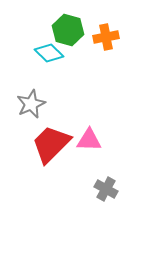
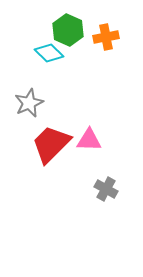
green hexagon: rotated 8 degrees clockwise
gray star: moved 2 px left, 1 px up
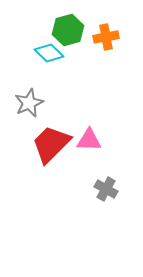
green hexagon: rotated 20 degrees clockwise
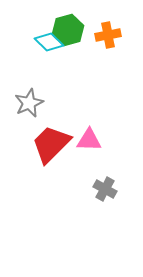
orange cross: moved 2 px right, 2 px up
cyan diamond: moved 11 px up
gray cross: moved 1 px left
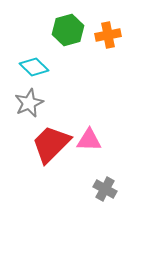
cyan diamond: moved 15 px left, 25 px down
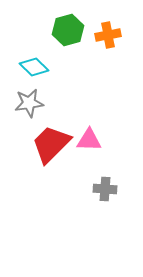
gray star: rotated 16 degrees clockwise
gray cross: rotated 25 degrees counterclockwise
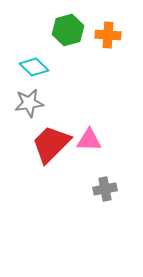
orange cross: rotated 15 degrees clockwise
gray cross: rotated 15 degrees counterclockwise
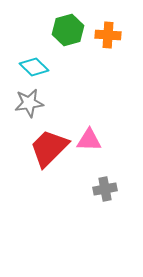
red trapezoid: moved 2 px left, 4 px down
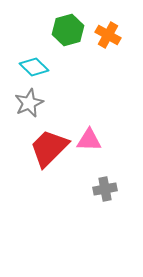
orange cross: rotated 25 degrees clockwise
gray star: rotated 16 degrees counterclockwise
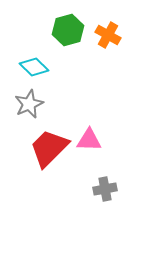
gray star: moved 1 px down
